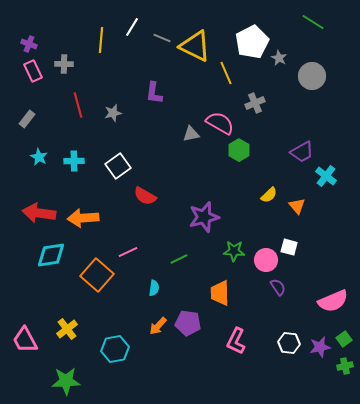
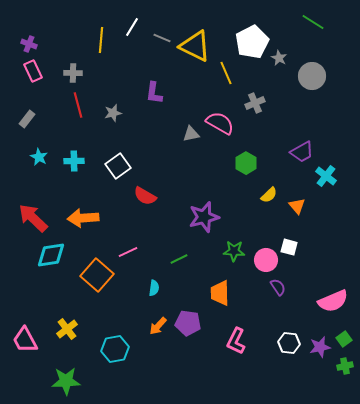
gray cross at (64, 64): moved 9 px right, 9 px down
green hexagon at (239, 150): moved 7 px right, 13 px down
red arrow at (39, 213): moved 6 px left, 5 px down; rotated 36 degrees clockwise
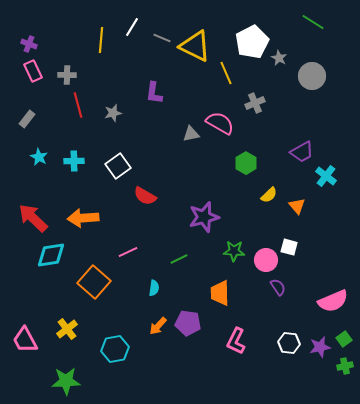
gray cross at (73, 73): moved 6 px left, 2 px down
orange square at (97, 275): moved 3 px left, 7 px down
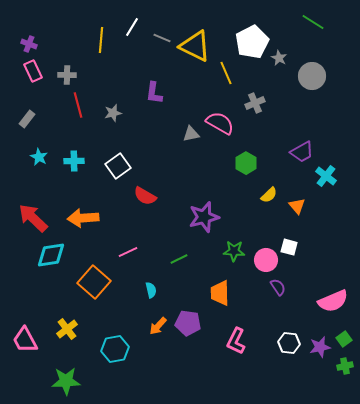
cyan semicircle at (154, 288): moved 3 px left, 2 px down; rotated 21 degrees counterclockwise
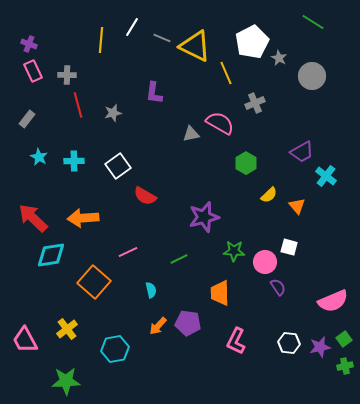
pink circle at (266, 260): moved 1 px left, 2 px down
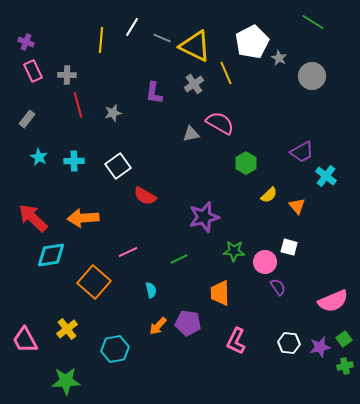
purple cross at (29, 44): moved 3 px left, 2 px up
gray cross at (255, 103): moved 61 px left, 19 px up; rotated 12 degrees counterclockwise
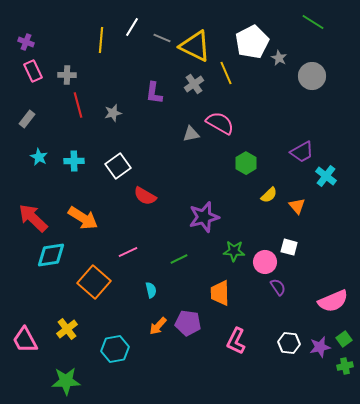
orange arrow at (83, 218): rotated 144 degrees counterclockwise
